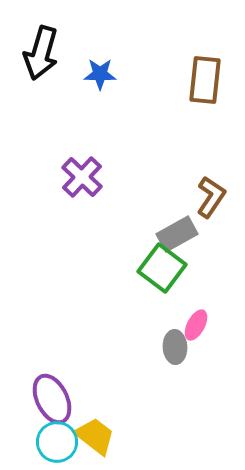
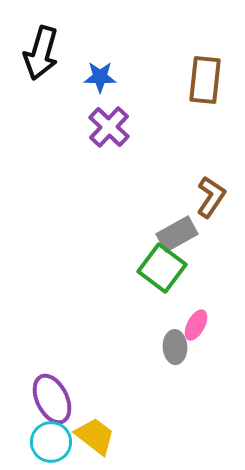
blue star: moved 3 px down
purple cross: moved 27 px right, 50 px up
cyan circle: moved 6 px left
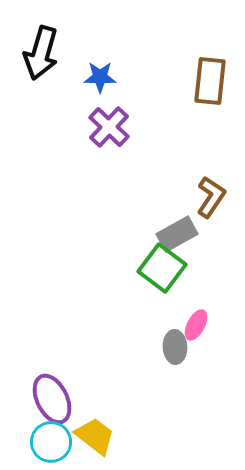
brown rectangle: moved 5 px right, 1 px down
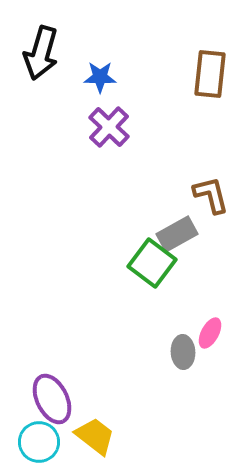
brown rectangle: moved 7 px up
brown L-shape: moved 2 px up; rotated 48 degrees counterclockwise
green square: moved 10 px left, 5 px up
pink ellipse: moved 14 px right, 8 px down
gray ellipse: moved 8 px right, 5 px down
cyan circle: moved 12 px left
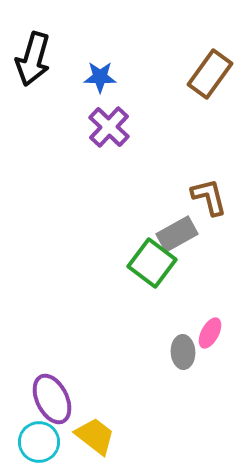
black arrow: moved 8 px left, 6 px down
brown rectangle: rotated 30 degrees clockwise
brown L-shape: moved 2 px left, 2 px down
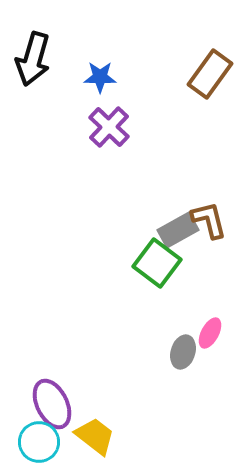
brown L-shape: moved 23 px down
gray rectangle: moved 1 px right, 4 px up
green square: moved 5 px right
gray ellipse: rotated 20 degrees clockwise
purple ellipse: moved 5 px down
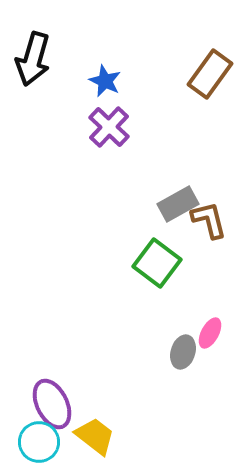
blue star: moved 5 px right, 4 px down; rotated 24 degrees clockwise
gray rectangle: moved 26 px up
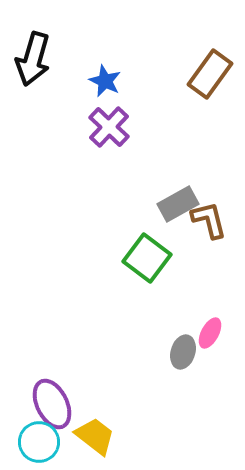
green square: moved 10 px left, 5 px up
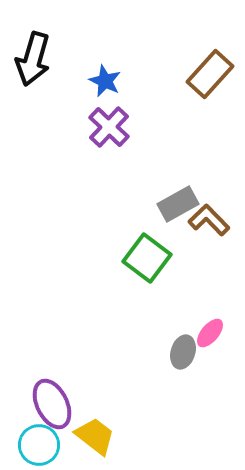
brown rectangle: rotated 6 degrees clockwise
brown L-shape: rotated 30 degrees counterclockwise
pink ellipse: rotated 12 degrees clockwise
cyan circle: moved 3 px down
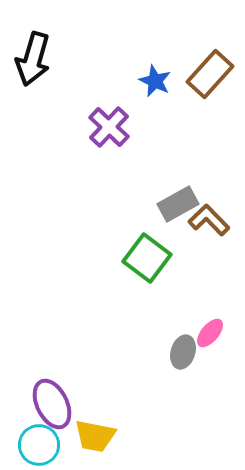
blue star: moved 50 px right
yellow trapezoid: rotated 153 degrees clockwise
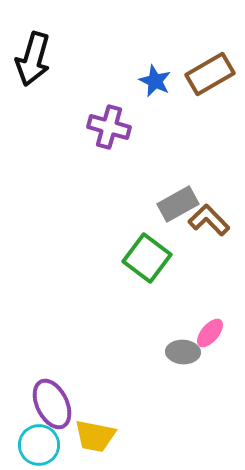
brown rectangle: rotated 18 degrees clockwise
purple cross: rotated 27 degrees counterclockwise
gray ellipse: rotated 76 degrees clockwise
